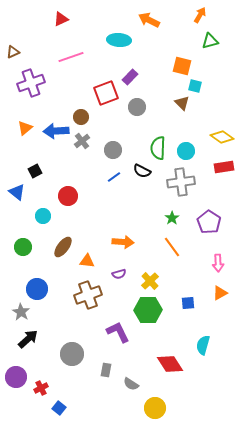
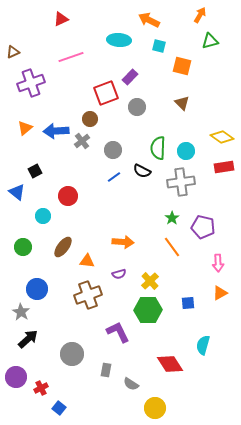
cyan square at (195, 86): moved 36 px left, 40 px up
brown circle at (81, 117): moved 9 px right, 2 px down
purple pentagon at (209, 222): moved 6 px left, 5 px down; rotated 20 degrees counterclockwise
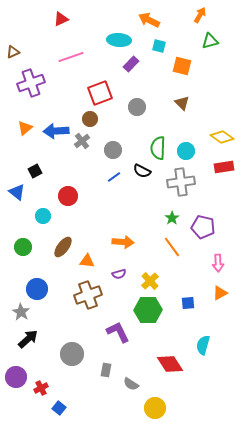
purple rectangle at (130, 77): moved 1 px right, 13 px up
red square at (106, 93): moved 6 px left
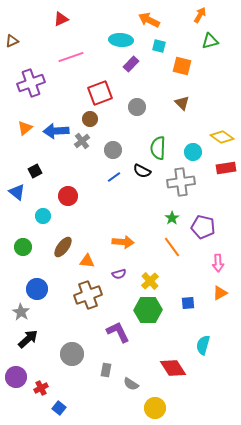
cyan ellipse at (119, 40): moved 2 px right
brown triangle at (13, 52): moved 1 px left, 11 px up
cyan circle at (186, 151): moved 7 px right, 1 px down
red rectangle at (224, 167): moved 2 px right, 1 px down
red diamond at (170, 364): moved 3 px right, 4 px down
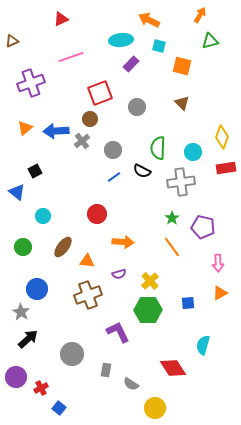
cyan ellipse at (121, 40): rotated 10 degrees counterclockwise
yellow diamond at (222, 137): rotated 75 degrees clockwise
red circle at (68, 196): moved 29 px right, 18 px down
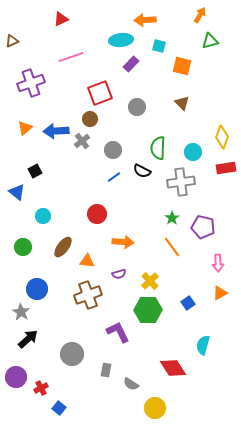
orange arrow at (149, 20): moved 4 px left; rotated 30 degrees counterclockwise
blue square at (188, 303): rotated 32 degrees counterclockwise
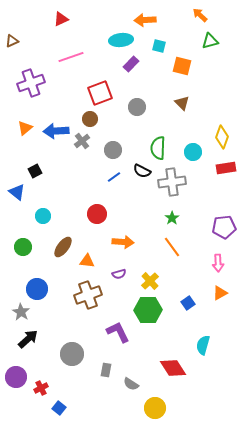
orange arrow at (200, 15): rotated 77 degrees counterclockwise
gray cross at (181, 182): moved 9 px left
purple pentagon at (203, 227): moved 21 px right; rotated 20 degrees counterclockwise
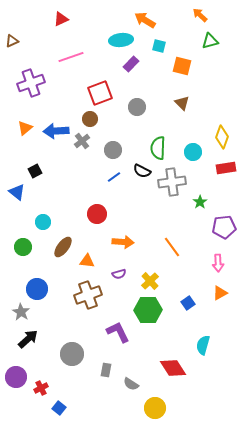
orange arrow at (145, 20): rotated 35 degrees clockwise
cyan circle at (43, 216): moved 6 px down
green star at (172, 218): moved 28 px right, 16 px up
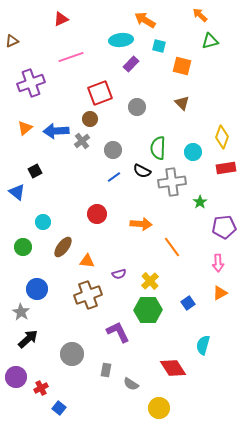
orange arrow at (123, 242): moved 18 px right, 18 px up
yellow circle at (155, 408): moved 4 px right
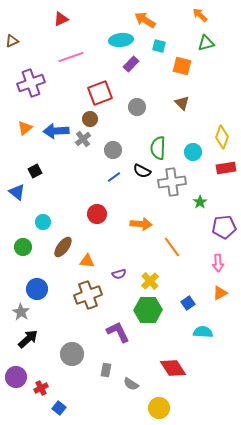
green triangle at (210, 41): moved 4 px left, 2 px down
gray cross at (82, 141): moved 1 px right, 2 px up
cyan semicircle at (203, 345): moved 13 px up; rotated 78 degrees clockwise
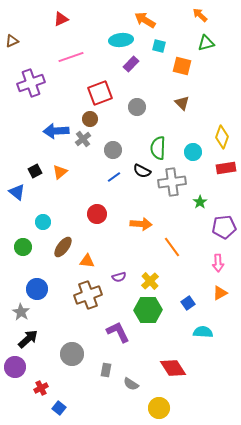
orange triangle at (25, 128): moved 35 px right, 44 px down
purple semicircle at (119, 274): moved 3 px down
purple circle at (16, 377): moved 1 px left, 10 px up
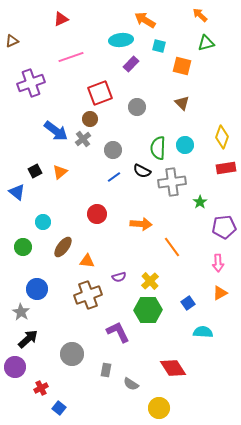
blue arrow at (56, 131): rotated 140 degrees counterclockwise
cyan circle at (193, 152): moved 8 px left, 7 px up
